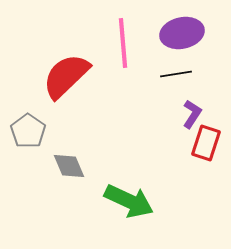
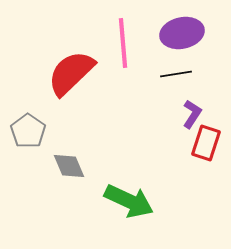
red semicircle: moved 5 px right, 3 px up
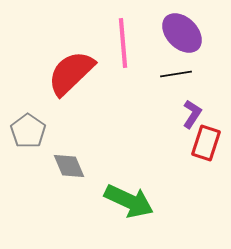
purple ellipse: rotated 57 degrees clockwise
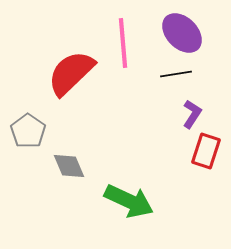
red rectangle: moved 8 px down
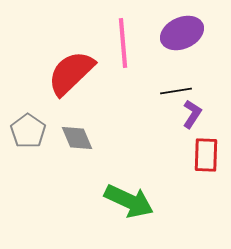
purple ellipse: rotated 69 degrees counterclockwise
black line: moved 17 px down
red rectangle: moved 4 px down; rotated 16 degrees counterclockwise
gray diamond: moved 8 px right, 28 px up
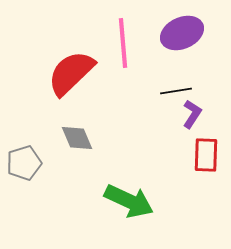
gray pentagon: moved 4 px left, 32 px down; rotated 20 degrees clockwise
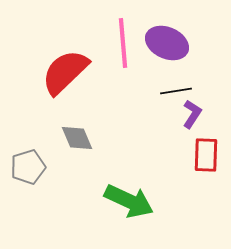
purple ellipse: moved 15 px left, 10 px down; rotated 48 degrees clockwise
red semicircle: moved 6 px left, 1 px up
gray pentagon: moved 4 px right, 4 px down
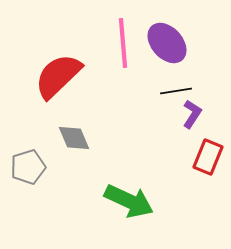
purple ellipse: rotated 24 degrees clockwise
red semicircle: moved 7 px left, 4 px down
gray diamond: moved 3 px left
red rectangle: moved 2 px right, 2 px down; rotated 20 degrees clockwise
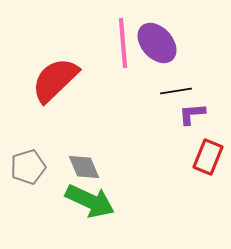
purple ellipse: moved 10 px left
red semicircle: moved 3 px left, 4 px down
purple L-shape: rotated 128 degrees counterclockwise
gray diamond: moved 10 px right, 29 px down
green arrow: moved 39 px left
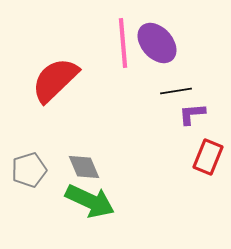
gray pentagon: moved 1 px right, 3 px down
